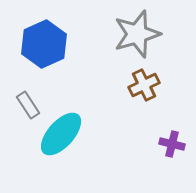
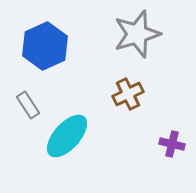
blue hexagon: moved 1 px right, 2 px down
brown cross: moved 16 px left, 9 px down
cyan ellipse: moved 6 px right, 2 px down
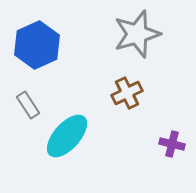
blue hexagon: moved 8 px left, 1 px up
brown cross: moved 1 px left, 1 px up
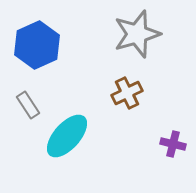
purple cross: moved 1 px right
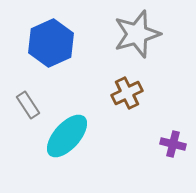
blue hexagon: moved 14 px right, 2 px up
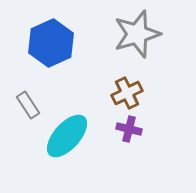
purple cross: moved 44 px left, 15 px up
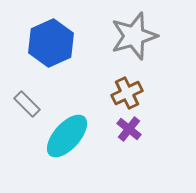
gray star: moved 3 px left, 2 px down
gray rectangle: moved 1 px left, 1 px up; rotated 12 degrees counterclockwise
purple cross: rotated 25 degrees clockwise
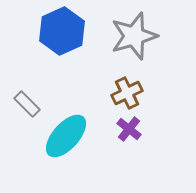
blue hexagon: moved 11 px right, 12 px up
cyan ellipse: moved 1 px left
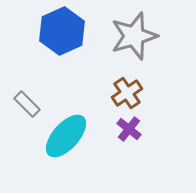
brown cross: rotated 8 degrees counterclockwise
